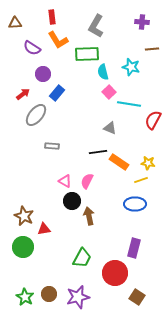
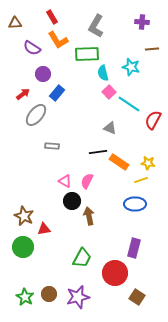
red rectangle: rotated 24 degrees counterclockwise
cyan semicircle: moved 1 px down
cyan line: rotated 25 degrees clockwise
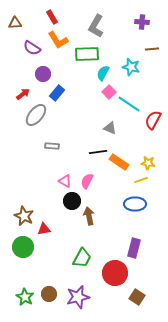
cyan semicircle: rotated 42 degrees clockwise
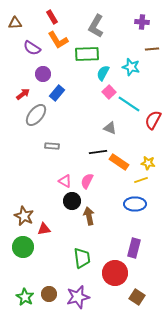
green trapezoid: rotated 35 degrees counterclockwise
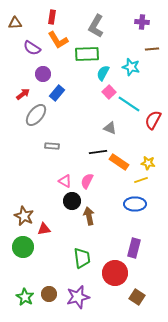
red rectangle: rotated 40 degrees clockwise
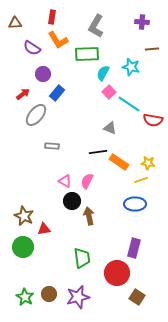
red semicircle: rotated 108 degrees counterclockwise
red circle: moved 2 px right
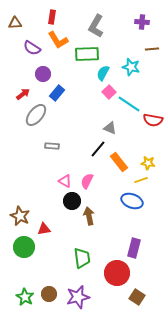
black line: moved 3 px up; rotated 42 degrees counterclockwise
orange rectangle: rotated 18 degrees clockwise
blue ellipse: moved 3 px left, 3 px up; rotated 20 degrees clockwise
brown star: moved 4 px left
green circle: moved 1 px right
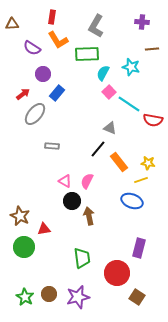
brown triangle: moved 3 px left, 1 px down
gray ellipse: moved 1 px left, 1 px up
purple rectangle: moved 5 px right
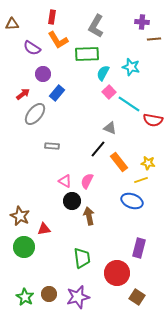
brown line: moved 2 px right, 10 px up
